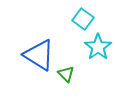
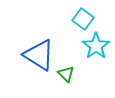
cyan star: moved 2 px left, 1 px up
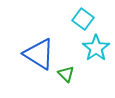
cyan star: moved 2 px down
blue triangle: moved 1 px up
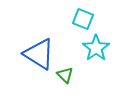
cyan square: rotated 15 degrees counterclockwise
green triangle: moved 1 px left, 1 px down
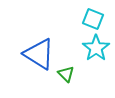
cyan square: moved 10 px right
green triangle: moved 1 px right, 1 px up
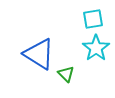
cyan square: rotated 30 degrees counterclockwise
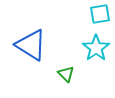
cyan square: moved 7 px right, 5 px up
blue triangle: moved 8 px left, 9 px up
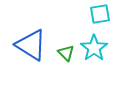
cyan star: moved 2 px left
green triangle: moved 21 px up
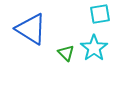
blue triangle: moved 16 px up
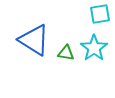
blue triangle: moved 3 px right, 11 px down
green triangle: rotated 36 degrees counterclockwise
